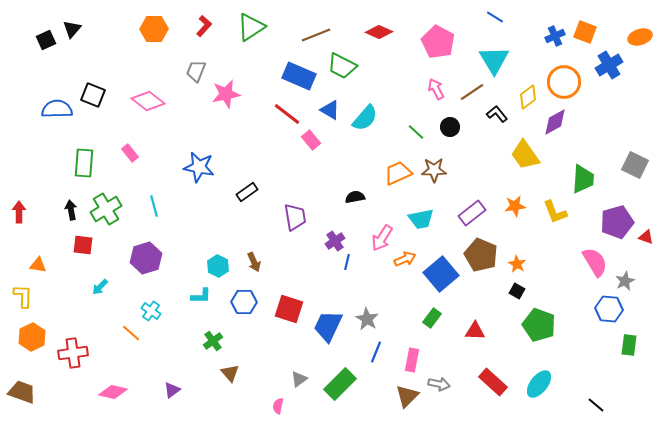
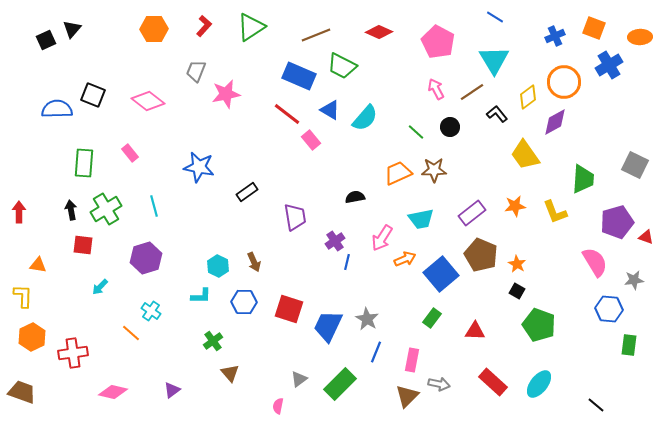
orange square at (585, 32): moved 9 px right, 4 px up
orange ellipse at (640, 37): rotated 15 degrees clockwise
gray star at (625, 281): moved 9 px right, 1 px up; rotated 18 degrees clockwise
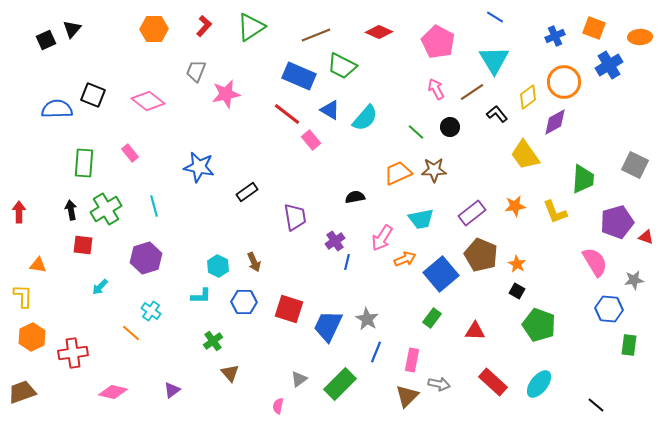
brown trapezoid at (22, 392): rotated 40 degrees counterclockwise
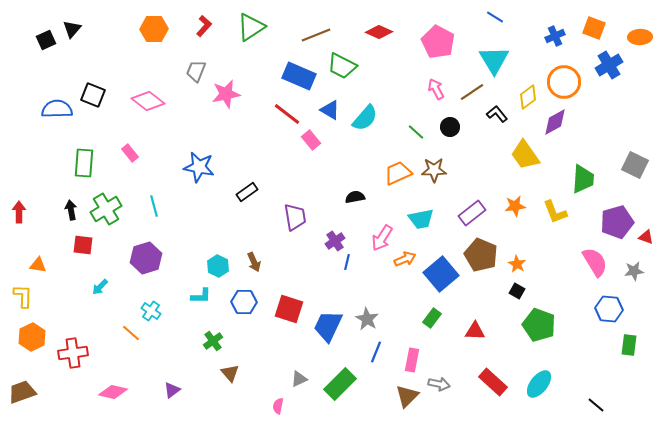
gray star at (634, 280): moved 9 px up
gray triangle at (299, 379): rotated 12 degrees clockwise
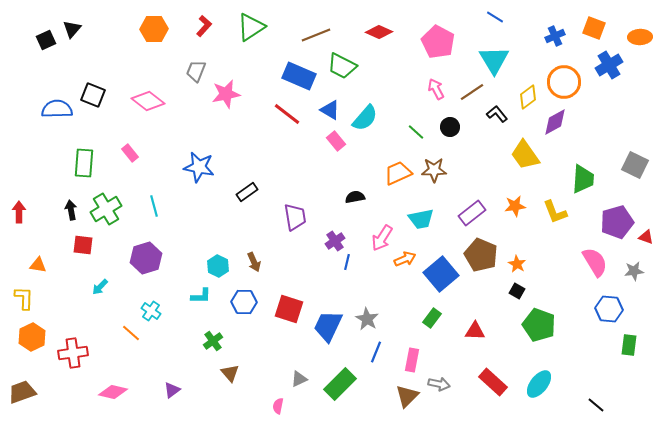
pink rectangle at (311, 140): moved 25 px right, 1 px down
yellow L-shape at (23, 296): moved 1 px right, 2 px down
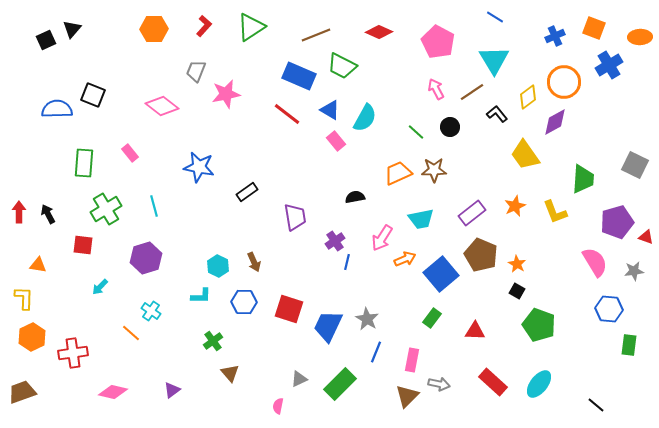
pink diamond at (148, 101): moved 14 px right, 5 px down
cyan semicircle at (365, 118): rotated 12 degrees counterclockwise
orange star at (515, 206): rotated 15 degrees counterclockwise
black arrow at (71, 210): moved 23 px left, 4 px down; rotated 18 degrees counterclockwise
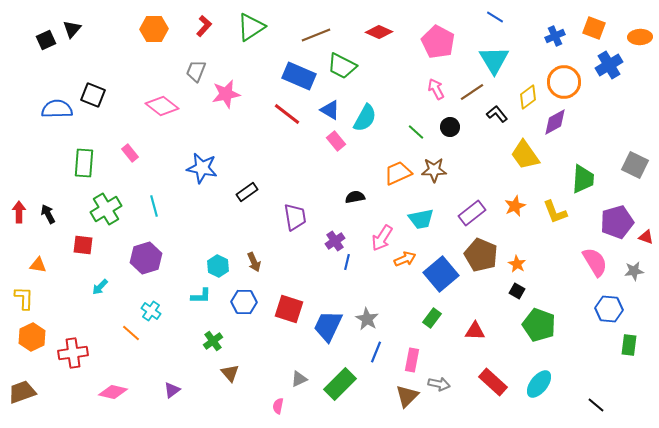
blue star at (199, 167): moved 3 px right, 1 px down
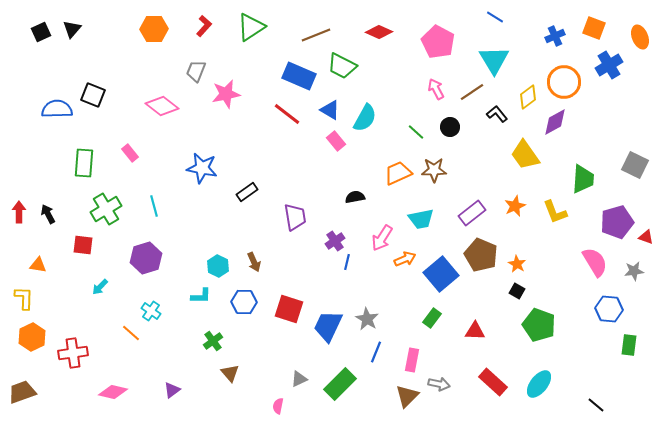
orange ellipse at (640, 37): rotated 70 degrees clockwise
black square at (46, 40): moved 5 px left, 8 px up
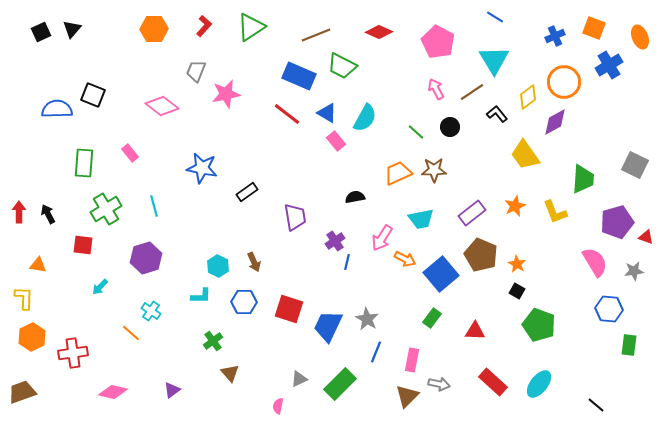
blue triangle at (330, 110): moved 3 px left, 3 px down
orange arrow at (405, 259): rotated 50 degrees clockwise
